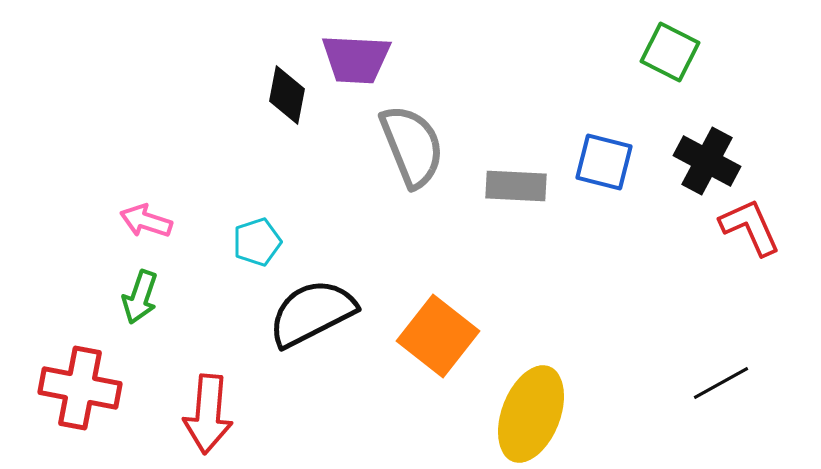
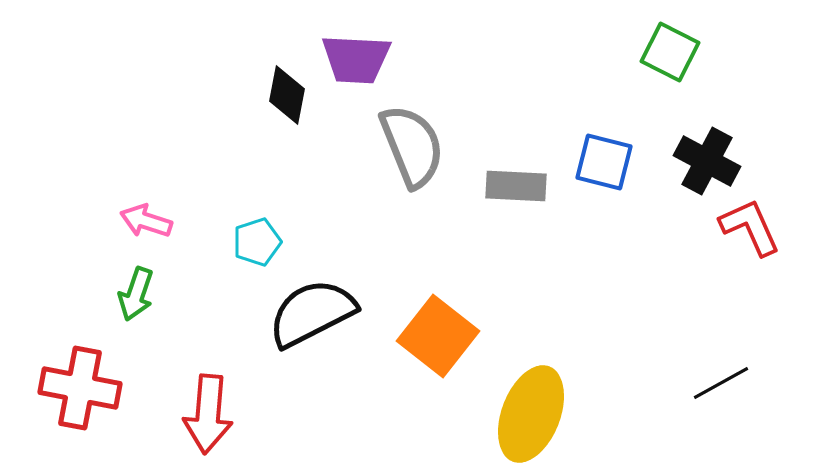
green arrow: moved 4 px left, 3 px up
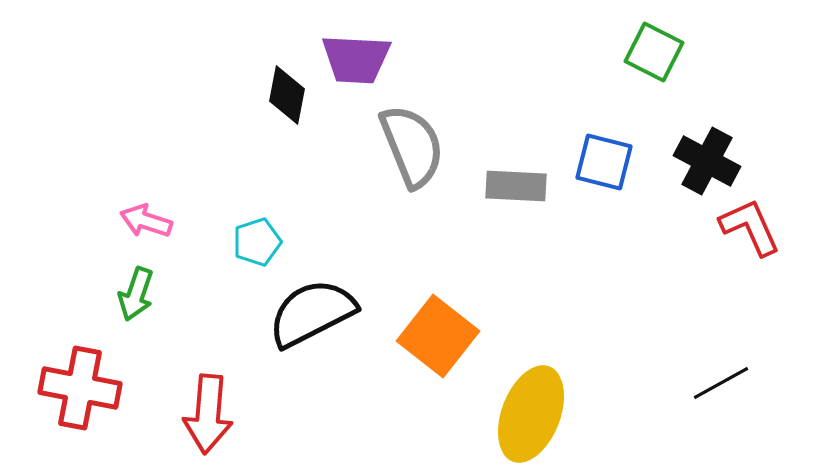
green square: moved 16 px left
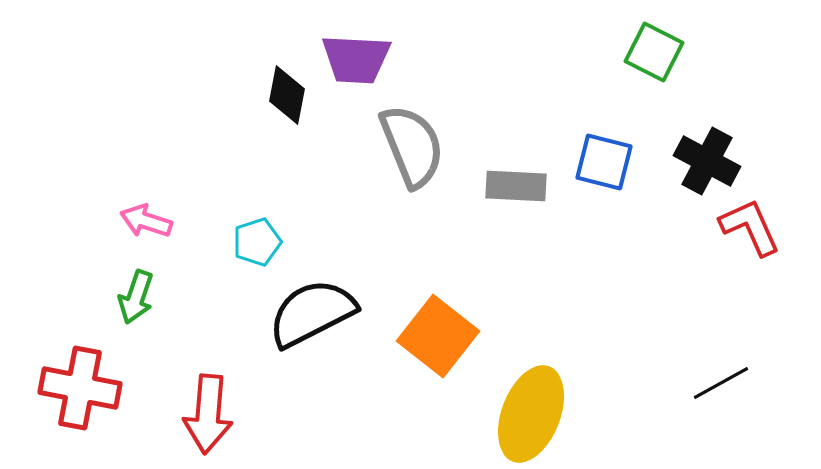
green arrow: moved 3 px down
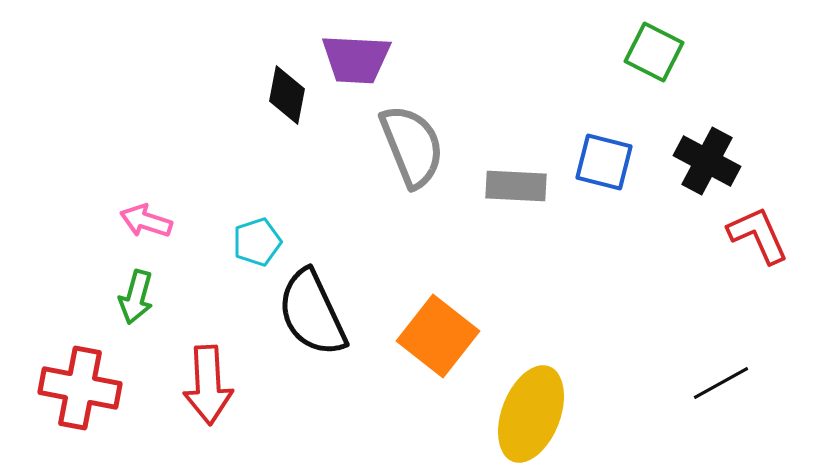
red L-shape: moved 8 px right, 8 px down
green arrow: rotated 4 degrees counterclockwise
black semicircle: rotated 88 degrees counterclockwise
red arrow: moved 29 px up; rotated 8 degrees counterclockwise
